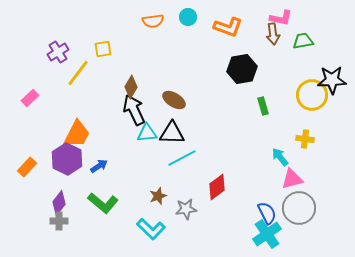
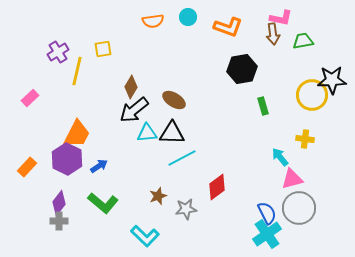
yellow line: moved 1 px left, 2 px up; rotated 24 degrees counterclockwise
black arrow: rotated 104 degrees counterclockwise
cyan L-shape: moved 6 px left, 7 px down
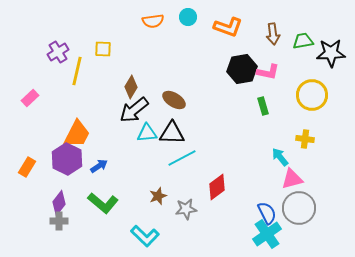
pink L-shape: moved 13 px left, 54 px down
yellow square: rotated 12 degrees clockwise
black star: moved 1 px left, 27 px up
orange rectangle: rotated 12 degrees counterclockwise
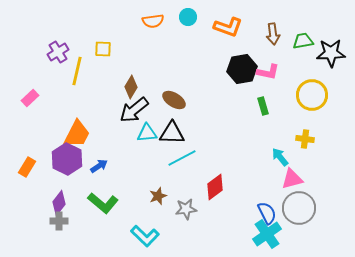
red diamond: moved 2 px left
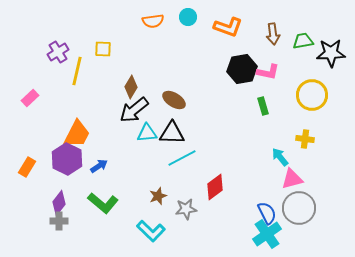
cyan L-shape: moved 6 px right, 5 px up
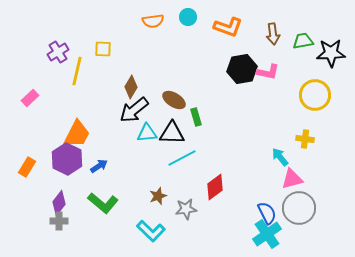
yellow circle: moved 3 px right
green rectangle: moved 67 px left, 11 px down
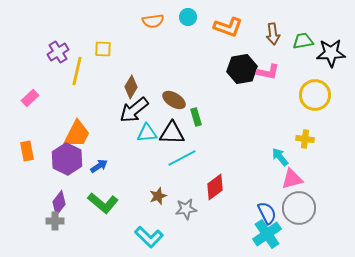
orange rectangle: moved 16 px up; rotated 42 degrees counterclockwise
gray cross: moved 4 px left
cyan L-shape: moved 2 px left, 6 px down
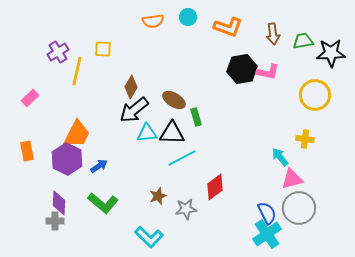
purple diamond: rotated 35 degrees counterclockwise
